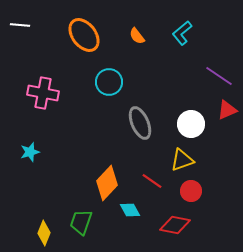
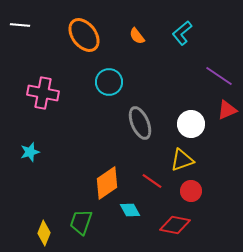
orange diamond: rotated 12 degrees clockwise
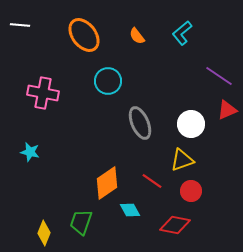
cyan circle: moved 1 px left, 1 px up
cyan star: rotated 30 degrees clockwise
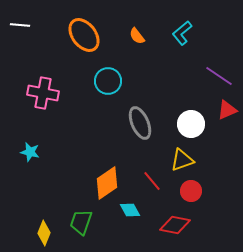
red line: rotated 15 degrees clockwise
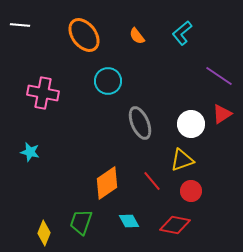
red triangle: moved 5 px left, 4 px down; rotated 10 degrees counterclockwise
cyan diamond: moved 1 px left, 11 px down
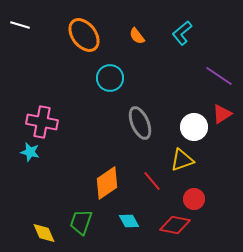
white line: rotated 12 degrees clockwise
cyan circle: moved 2 px right, 3 px up
pink cross: moved 1 px left, 29 px down
white circle: moved 3 px right, 3 px down
red circle: moved 3 px right, 8 px down
yellow diamond: rotated 45 degrees counterclockwise
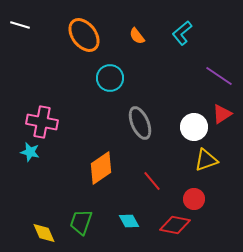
yellow triangle: moved 24 px right
orange diamond: moved 6 px left, 15 px up
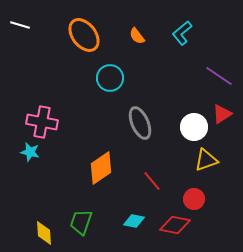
cyan diamond: moved 5 px right; rotated 50 degrees counterclockwise
yellow diamond: rotated 20 degrees clockwise
